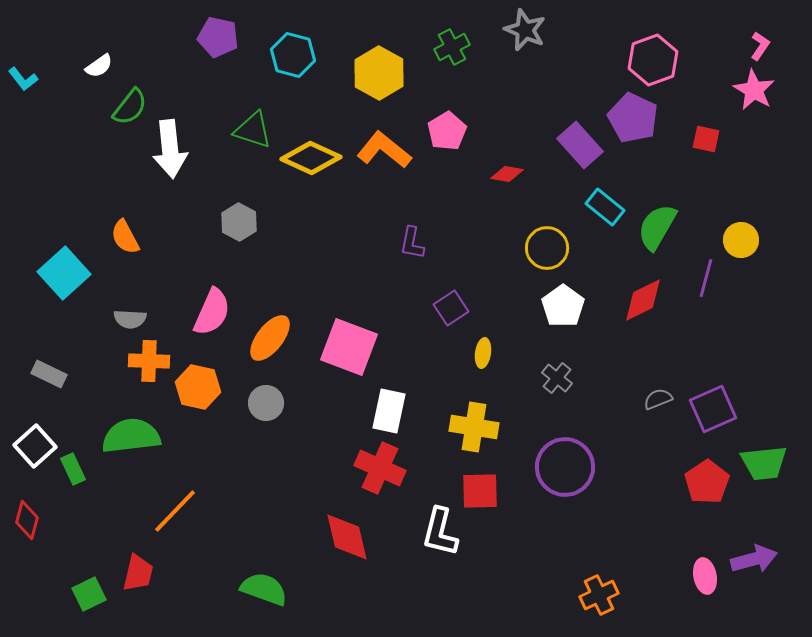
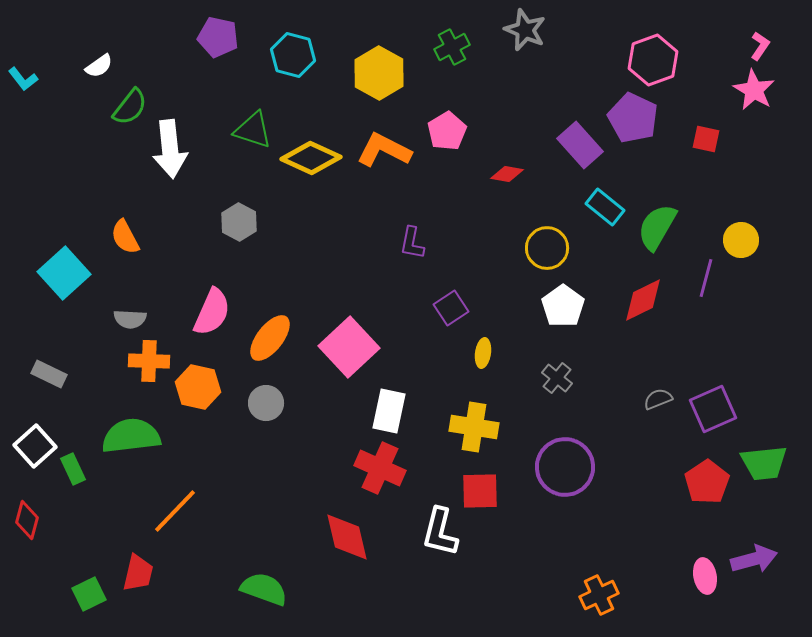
orange L-shape at (384, 150): rotated 12 degrees counterclockwise
pink square at (349, 347): rotated 26 degrees clockwise
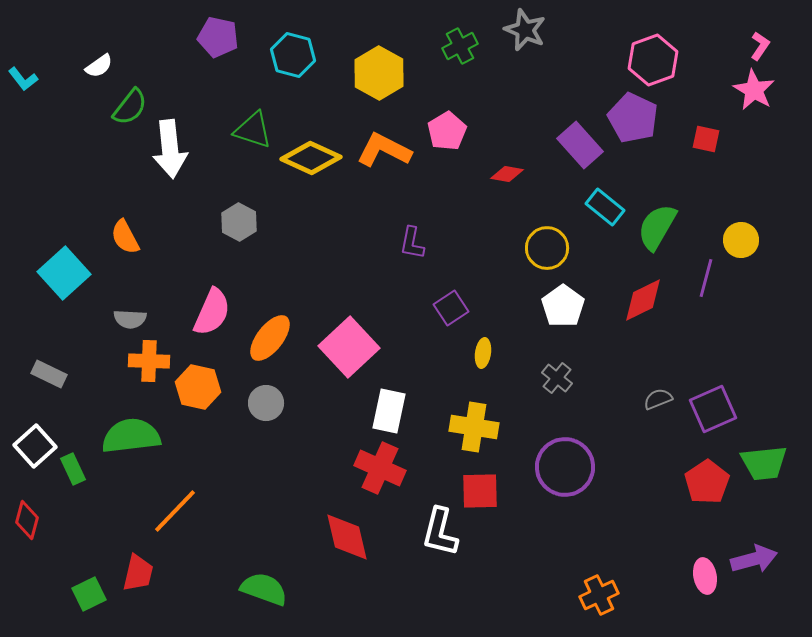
green cross at (452, 47): moved 8 px right, 1 px up
